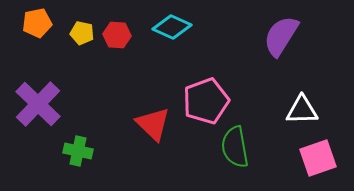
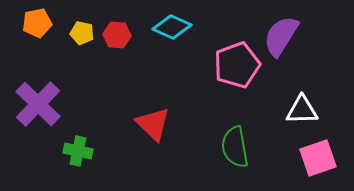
pink pentagon: moved 31 px right, 36 px up
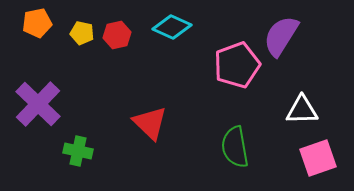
red hexagon: rotated 16 degrees counterclockwise
red triangle: moved 3 px left, 1 px up
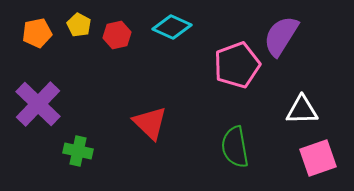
orange pentagon: moved 10 px down
yellow pentagon: moved 3 px left, 8 px up; rotated 15 degrees clockwise
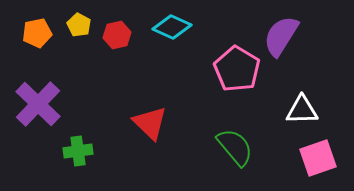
pink pentagon: moved 4 px down; rotated 21 degrees counterclockwise
green semicircle: rotated 150 degrees clockwise
green cross: rotated 20 degrees counterclockwise
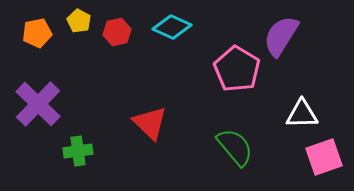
yellow pentagon: moved 4 px up
red hexagon: moved 3 px up
white triangle: moved 4 px down
pink square: moved 6 px right, 1 px up
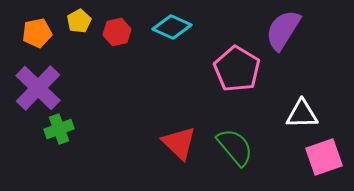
yellow pentagon: rotated 15 degrees clockwise
purple semicircle: moved 2 px right, 6 px up
purple cross: moved 16 px up
red triangle: moved 29 px right, 20 px down
green cross: moved 19 px left, 22 px up; rotated 12 degrees counterclockwise
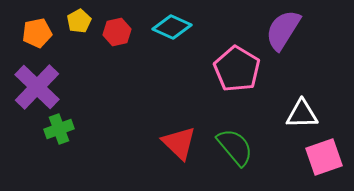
purple cross: moved 1 px left, 1 px up
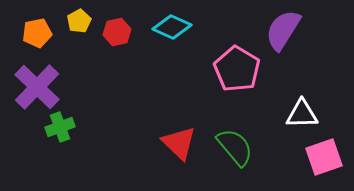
green cross: moved 1 px right, 2 px up
